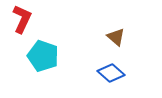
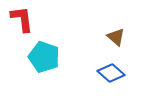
red L-shape: rotated 32 degrees counterclockwise
cyan pentagon: moved 1 px right, 1 px down
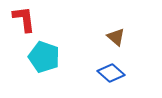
red L-shape: moved 2 px right
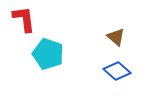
cyan pentagon: moved 4 px right, 3 px up
blue diamond: moved 6 px right, 2 px up
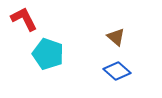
red L-shape: rotated 20 degrees counterclockwise
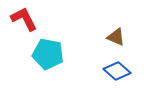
brown triangle: rotated 18 degrees counterclockwise
cyan pentagon: rotated 8 degrees counterclockwise
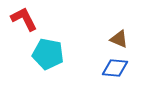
brown triangle: moved 3 px right, 2 px down
blue diamond: moved 2 px left, 3 px up; rotated 36 degrees counterclockwise
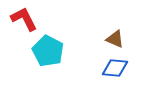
brown triangle: moved 4 px left
cyan pentagon: moved 3 px up; rotated 16 degrees clockwise
